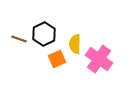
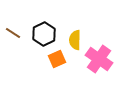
brown line: moved 6 px left, 6 px up; rotated 14 degrees clockwise
yellow semicircle: moved 4 px up
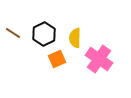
yellow semicircle: moved 2 px up
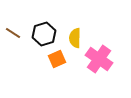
black hexagon: rotated 10 degrees clockwise
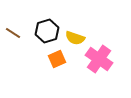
black hexagon: moved 3 px right, 3 px up
yellow semicircle: rotated 72 degrees counterclockwise
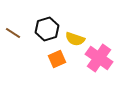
black hexagon: moved 2 px up
yellow semicircle: moved 1 px down
pink cross: moved 1 px up
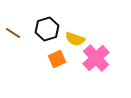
pink cross: moved 3 px left; rotated 12 degrees clockwise
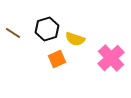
pink cross: moved 15 px right
